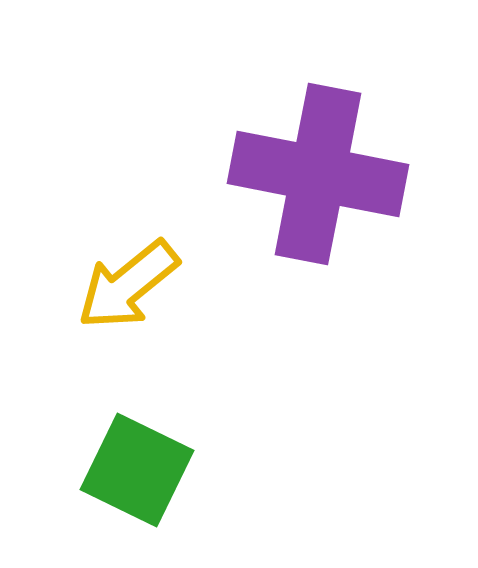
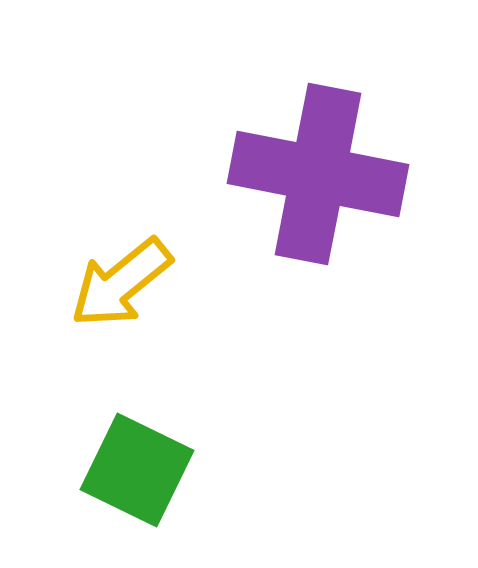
yellow arrow: moved 7 px left, 2 px up
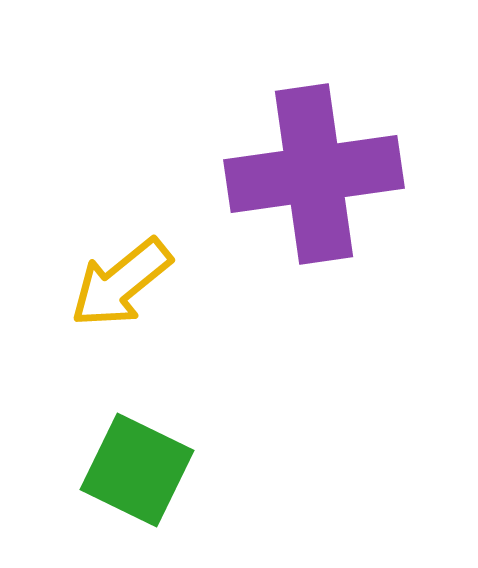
purple cross: moved 4 px left; rotated 19 degrees counterclockwise
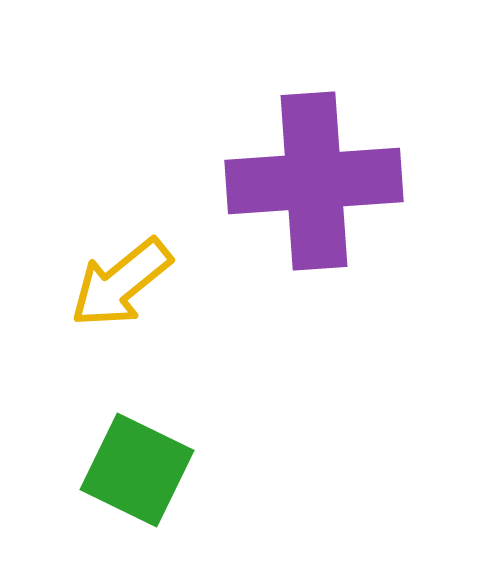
purple cross: moved 7 px down; rotated 4 degrees clockwise
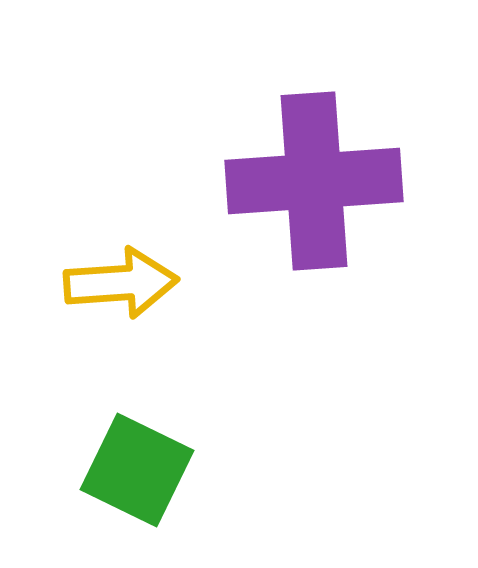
yellow arrow: rotated 145 degrees counterclockwise
